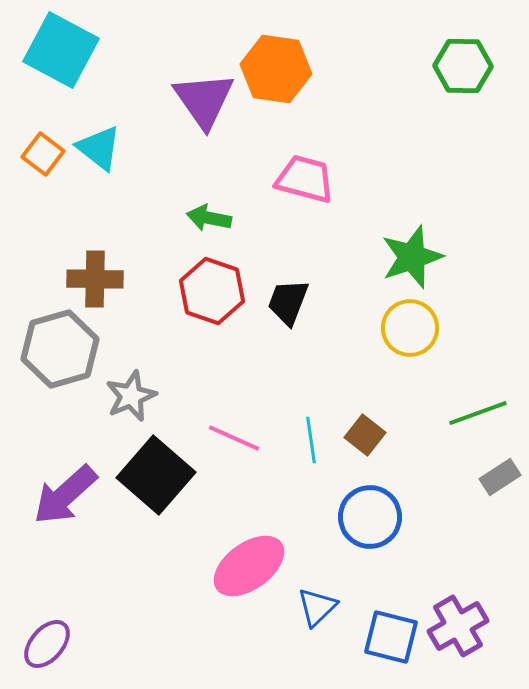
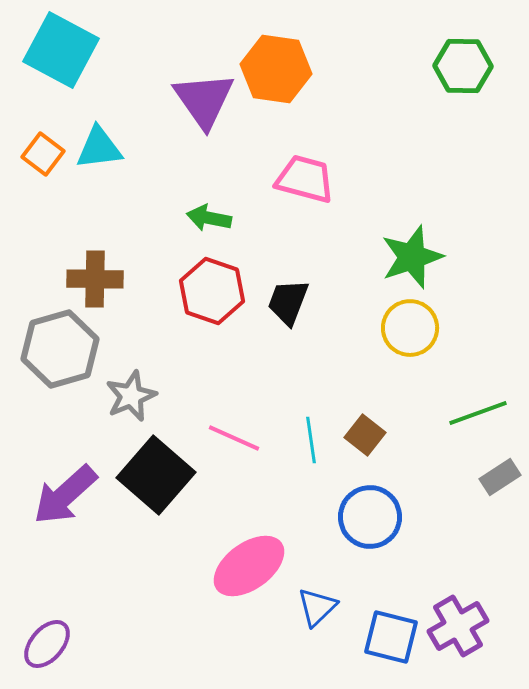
cyan triangle: rotated 45 degrees counterclockwise
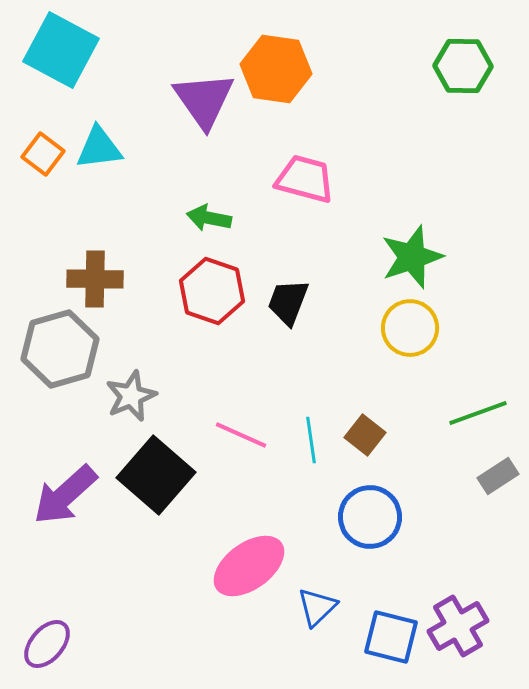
pink line: moved 7 px right, 3 px up
gray rectangle: moved 2 px left, 1 px up
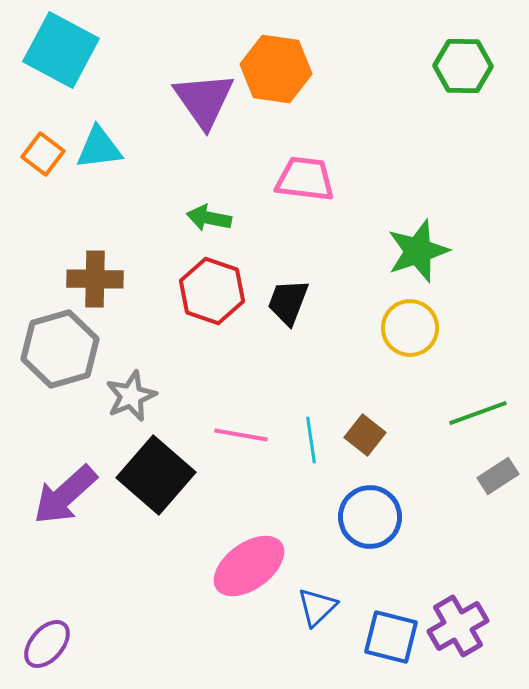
pink trapezoid: rotated 8 degrees counterclockwise
green star: moved 6 px right, 6 px up
pink line: rotated 14 degrees counterclockwise
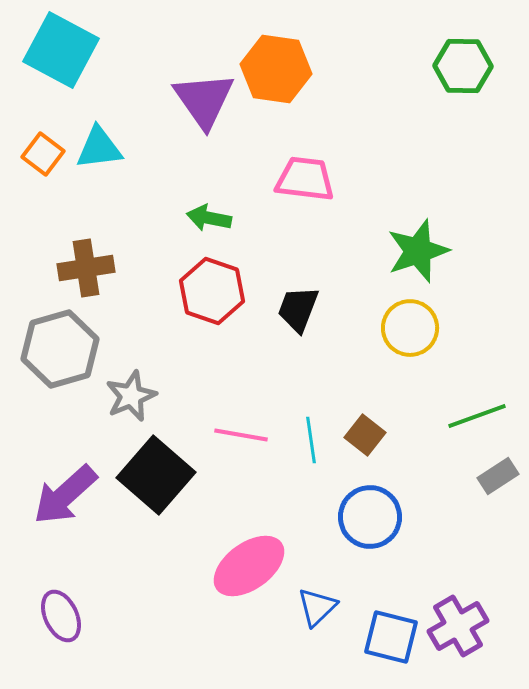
brown cross: moved 9 px left, 11 px up; rotated 10 degrees counterclockwise
black trapezoid: moved 10 px right, 7 px down
green line: moved 1 px left, 3 px down
purple ellipse: moved 14 px right, 28 px up; rotated 66 degrees counterclockwise
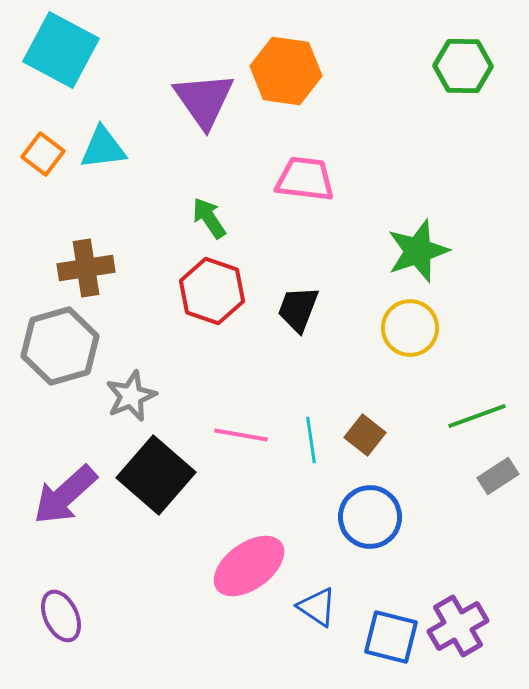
orange hexagon: moved 10 px right, 2 px down
cyan triangle: moved 4 px right
green arrow: rotated 45 degrees clockwise
gray hexagon: moved 3 px up
blue triangle: rotated 42 degrees counterclockwise
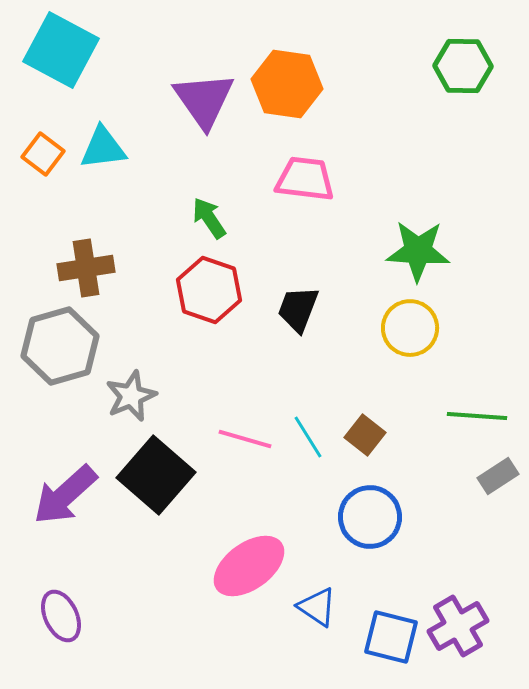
orange hexagon: moved 1 px right, 13 px down
green star: rotated 22 degrees clockwise
red hexagon: moved 3 px left, 1 px up
green line: rotated 24 degrees clockwise
pink line: moved 4 px right, 4 px down; rotated 6 degrees clockwise
cyan line: moved 3 px left, 3 px up; rotated 24 degrees counterclockwise
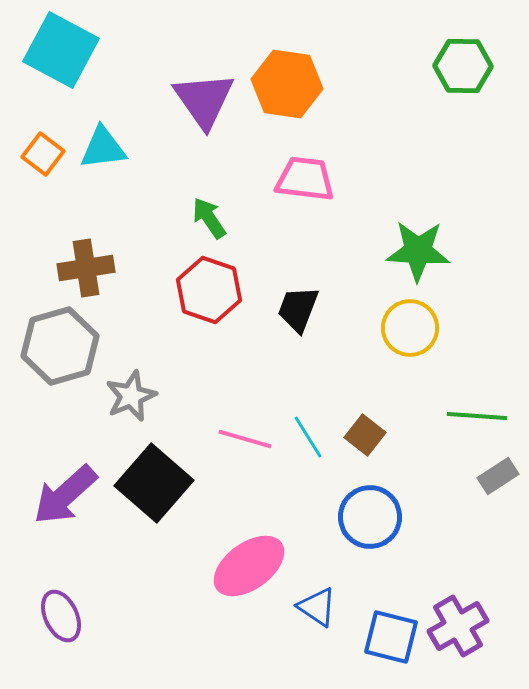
black square: moved 2 px left, 8 px down
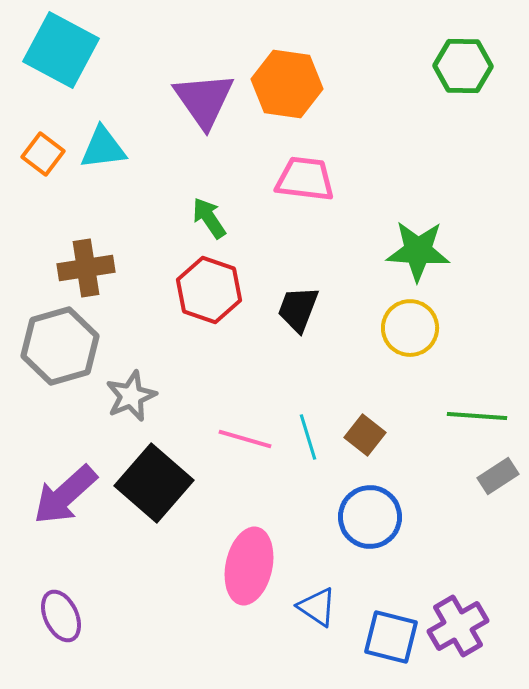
cyan line: rotated 15 degrees clockwise
pink ellipse: rotated 42 degrees counterclockwise
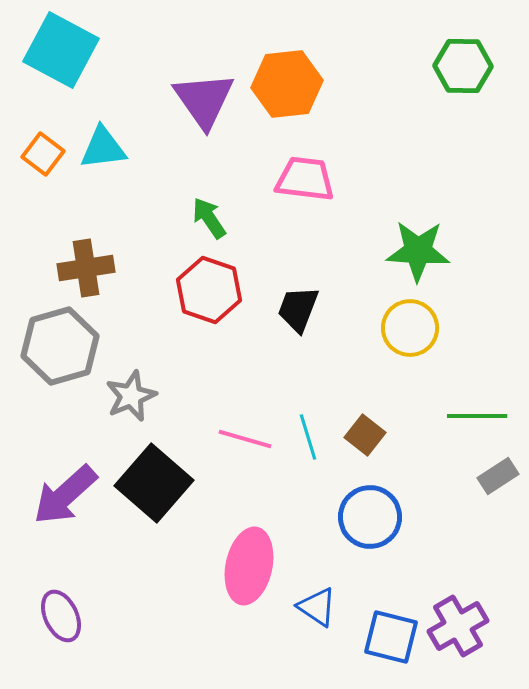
orange hexagon: rotated 14 degrees counterclockwise
green line: rotated 4 degrees counterclockwise
